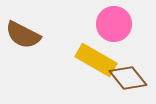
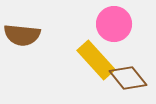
brown semicircle: moved 1 px left; rotated 21 degrees counterclockwise
yellow rectangle: rotated 18 degrees clockwise
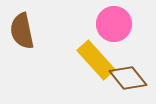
brown semicircle: moved 4 px up; rotated 72 degrees clockwise
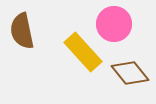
yellow rectangle: moved 13 px left, 8 px up
brown diamond: moved 2 px right, 5 px up
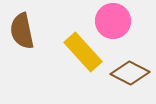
pink circle: moved 1 px left, 3 px up
brown diamond: rotated 24 degrees counterclockwise
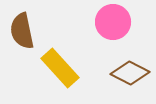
pink circle: moved 1 px down
yellow rectangle: moved 23 px left, 16 px down
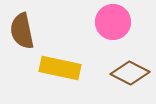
yellow rectangle: rotated 36 degrees counterclockwise
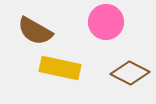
pink circle: moved 7 px left
brown semicircle: moved 13 px right; rotated 48 degrees counterclockwise
